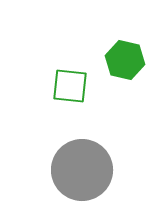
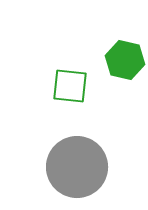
gray circle: moved 5 px left, 3 px up
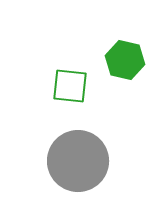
gray circle: moved 1 px right, 6 px up
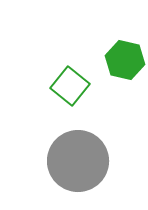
green square: rotated 33 degrees clockwise
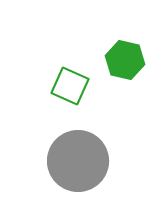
green square: rotated 15 degrees counterclockwise
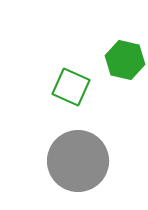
green square: moved 1 px right, 1 px down
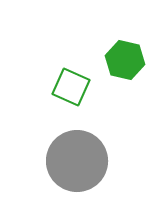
gray circle: moved 1 px left
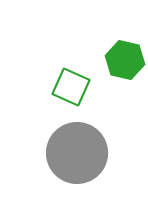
gray circle: moved 8 px up
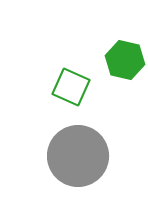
gray circle: moved 1 px right, 3 px down
